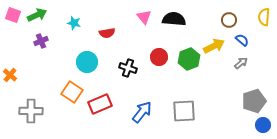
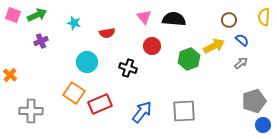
red circle: moved 7 px left, 11 px up
orange square: moved 2 px right, 1 px down
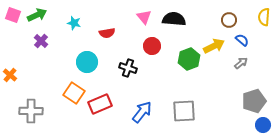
purple cross: rotated 24 degrees counterclockwise
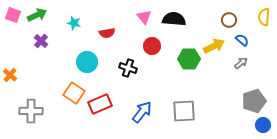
green hexagon: rotated 20 degrees clockwise
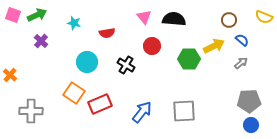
yellow semicircle: rotated 72 degrees counterclockwise
black cross: moved 2 px left, 3 px up; rotated 12 degrees clockwise
gray pentagon: moved 5 px left; rotated 15 degrees clockwise
blue circle: moved 12 px left
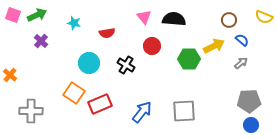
cyan circle: moved 2 px right, 1 px down
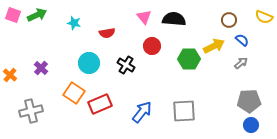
purple cross: moved 27 px down
gray cross: rotated 15 degrees counterclockwise
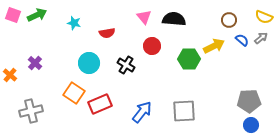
gray arrow: moved 20 px right, 25 px up
purple cross: moved 6 px left, 5 px up
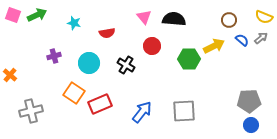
purple cross: moved 19 px right, 7 px up; rotated 32 degrees clockwise
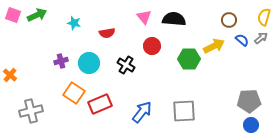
yellow semicircle: rotated 84 degrees clockwise
purple cross: moved 7 px right, 5 px down
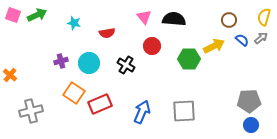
blue arrow: rotated 15 degrees counterclockwise
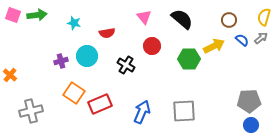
green arrow: rotated 18 degrees clockwise
black semicircle: moved 8 px right; rotated 35 degrees clockwise
cyan circle: moved 2 px left, 7 px up
